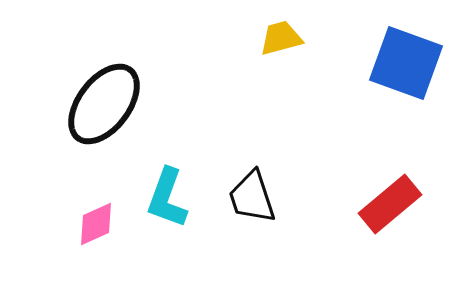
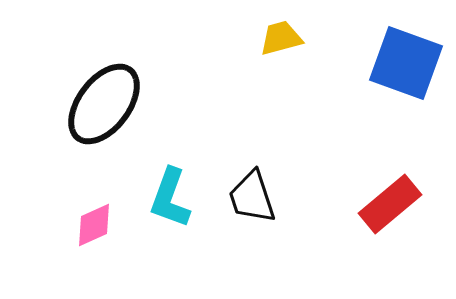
cyan L-shape: moved 3 px right
pink diamond: moved 2 px left, 1 px down
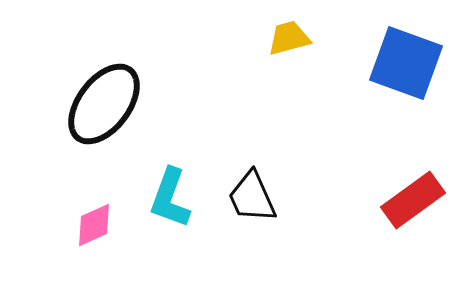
yellow trapezoid: moved 8 px right
black trapezoid: rotated 6 degrees counterclockwise
red rectangle: moved 23 px right, 4 px up; rotated 4 degrees clockwise
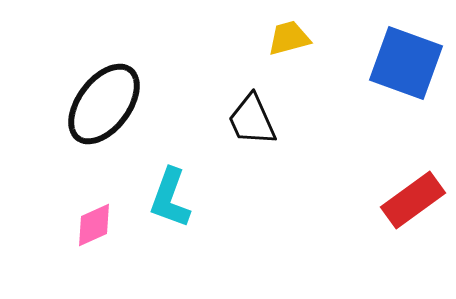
black trapezoid: moved 77 px up
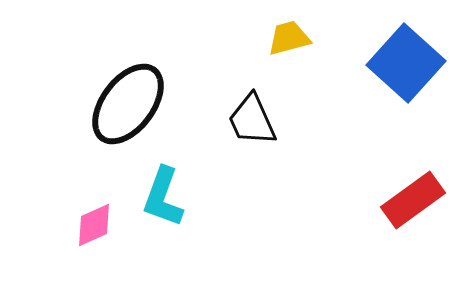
blue square: rotated 22 degrees clockwise
black ellipse: moved 24 px right
cyan L-shape: moved 7 px left, 1 px up
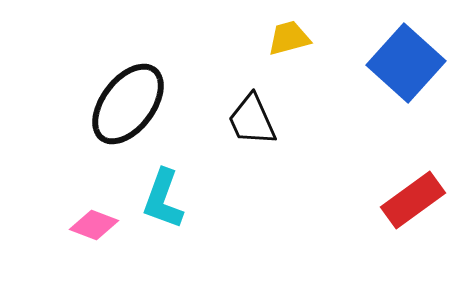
cyan L-shape: moved 2 px down
pink diamond: rotated 45 degrees clockwise
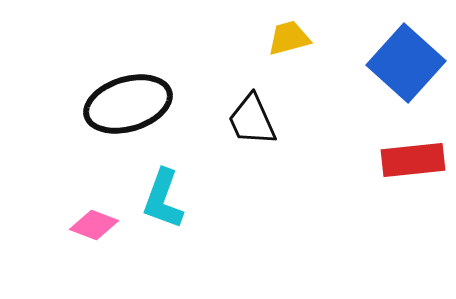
black ellipse: rotated 36 degrees clockwise
red rectangle: moved 40 px up; rotated 30 degrees clockwise
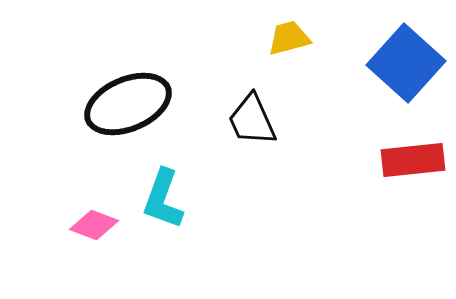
black ellipse: rotated 6 degrees counterclockwise
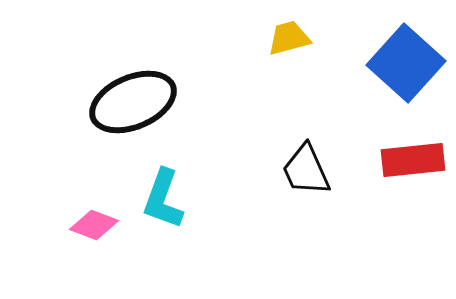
black ellipse: moved 5 px right, 2 px up
black trapezoid: moved 54 px right, 50 px down
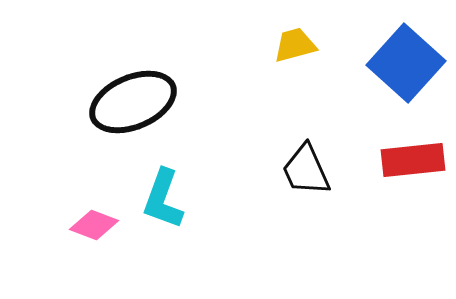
yellow trapezoid: moved 6 px right, 7 px down
